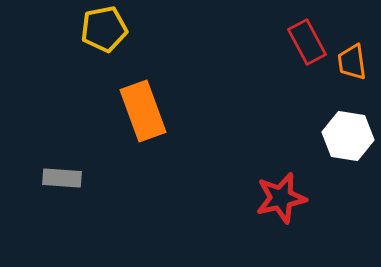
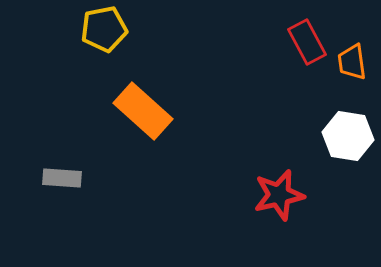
orange rectangle: rotated 28 degrees counterclockwise
red star: moved 2 px left, 3 px up
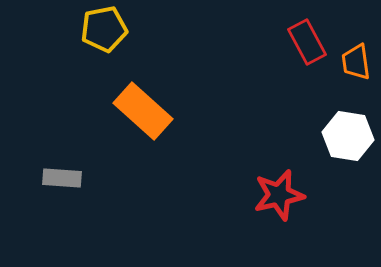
orange trapezoid: moved 4 px right
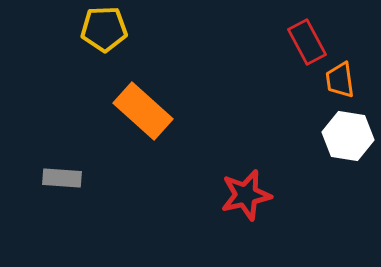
yellow pentagon: rotated 9 degrees clockwise
orange trapezoid: moved 16 px left, 18 px down
red star: moved 33 px left
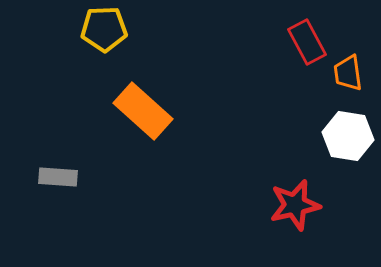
orange trapezoid: moved 8 px right, 7 px up
gray rectangle: moved 4 px left, 1 px up
red star: moved 49 px right, 10 px down
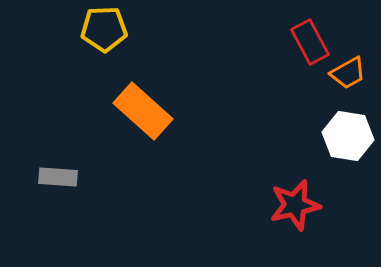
red rectangle: moved 3 px right
orange trapezoid: rotated 111 degrees counterclockwise
